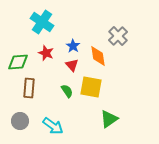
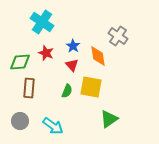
gray cross: rotated 12 degrees counterclockwise
green diamond: moved 2 px right
green semicircle: rotated 56 degrees clockwise
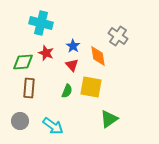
cyan cross: moved 1 px left, 1 px down; rotated 20 degrees counterclockwise
green diamond: moved 3 px right
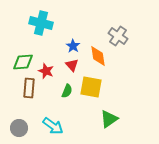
red star: moved 18 px down
gray circle: moved 1 px left, 7 px down
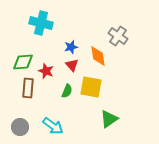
blue star: moved 2 px left, 1 px down; rotated 24 degrees clockwise
brown rectangle: moved 1 px left
gray circle: moved 1 px right, 1 px up
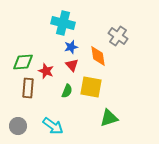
cyan cross: moved 22 px right
green triangle: moved 1 px up; rotated 18 degrees clockwise
gray circle: moved 2 px left, 1 px up
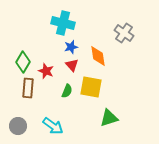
gray cross: moved 6 px right, 3 px up
green diamond: rotated 55 degrees counterclockwise
